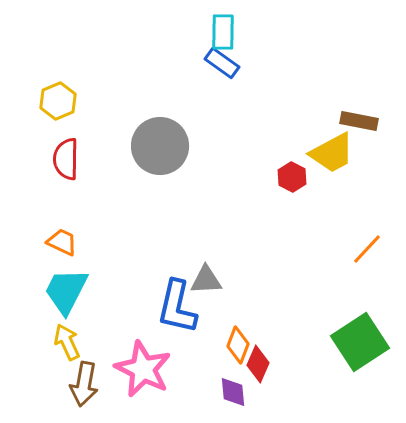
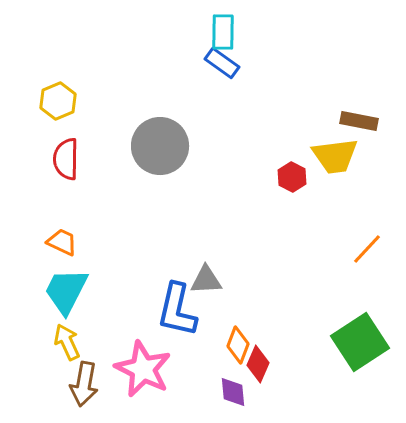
yellow trapezoid: moved 3 px right, 3 px down; rotated 21 degrees clockwise
blue L-shape: moved 3 px down
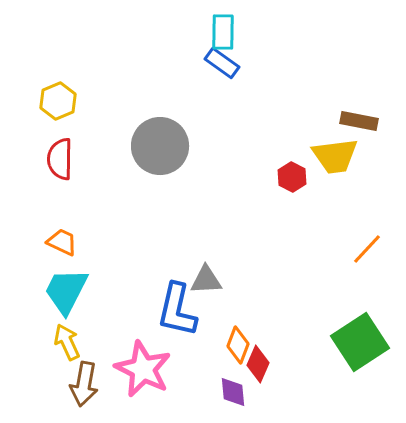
red semicircle: moved 6 px left
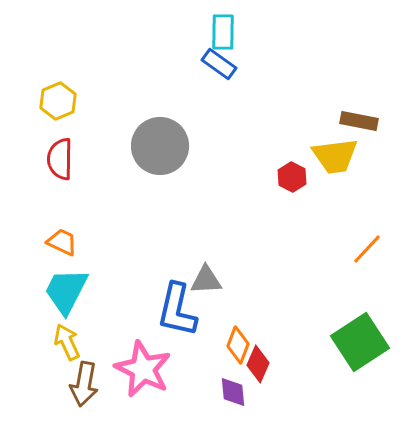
blue rectangle: moved 3 px left, 1 px down
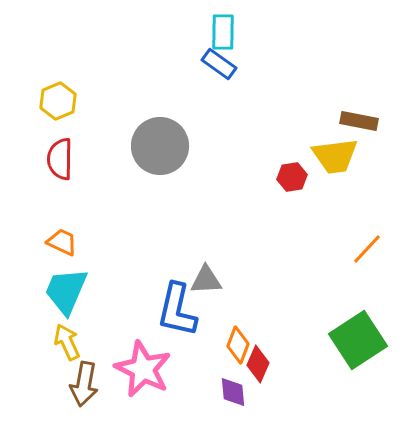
red hexagon: rotated 24 degrees clockwise
cyan trapezoid: rotated 4 degrees counterclockwise
green square: moved 2 px left, 2 px up
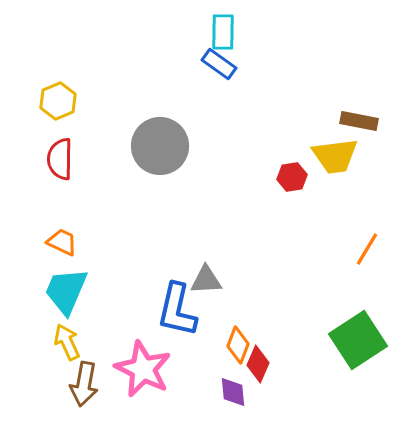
orange line: rotated 12 degrees counterclockwise
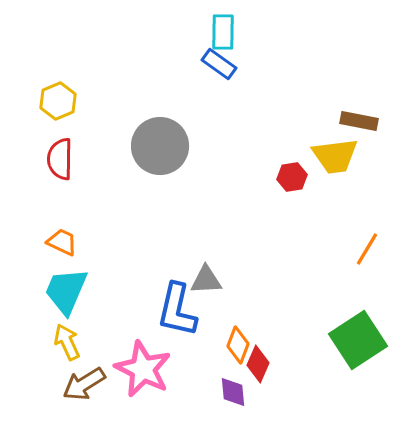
brown arrow: rotated 48 degrees clockwise
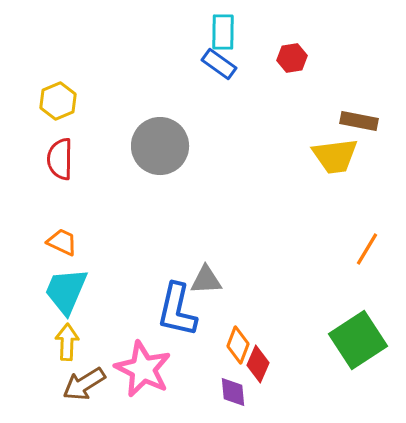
red hexagon: moved 119 px up
yellow arrow: rotated 27 degrees clockwise
